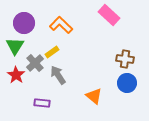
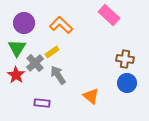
green triangle: moved 2 px right, 2 px down
orange triangle: moved 3 px left
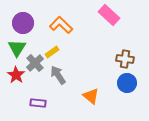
purple circle: moved 1 px left
purple rectangle: moved 4 px left
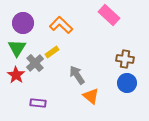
gray arrow: moved 19 px right
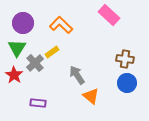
red star: moved 2 px left
